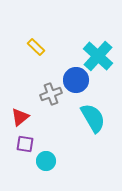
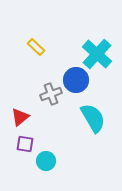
cyan cross: moved 1 px left, 2 px up
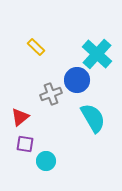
blue circle: moved 1 px right
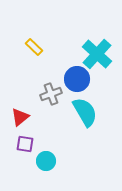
yellow rectangle: moved 2 px left
blue circle: moved 1 px up
cyan semicircle: moved 8 px left, 6 px up
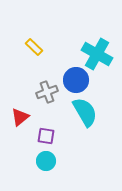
cyan cross: rotated 12 degrees counterclockwise
blue circle: moved 1 px left, 1 px down
gray cross: moved 4 px left, 2 px up
purple square: moved 21 px right, 8 px up
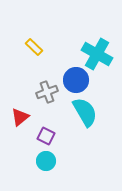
purple square: rotated 18 degrees clockwise
